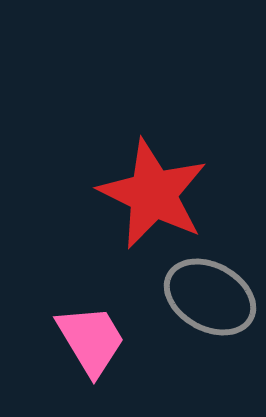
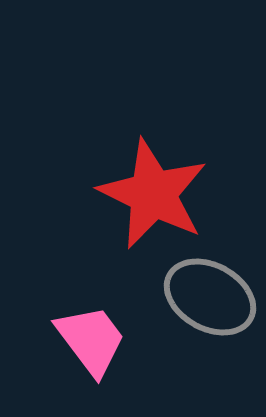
pink trapezoid: rotated 6 degrees counterclockwise
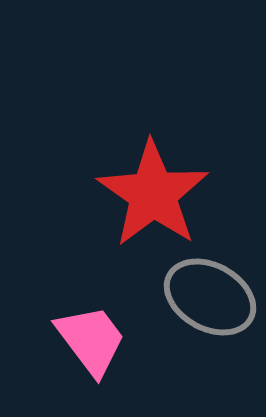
red star: rotated 9 degrees clockwise
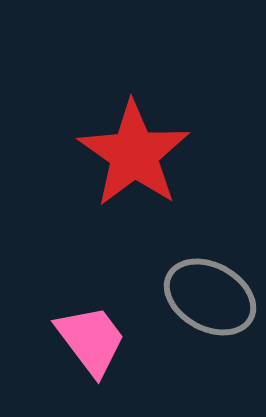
red star: moved 19 px left, 40 px up
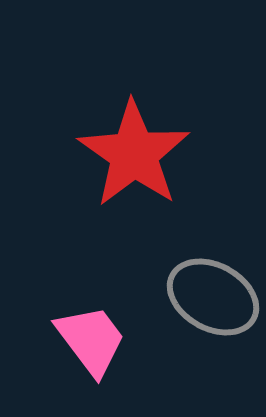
gray ellipse: moved 3 px right
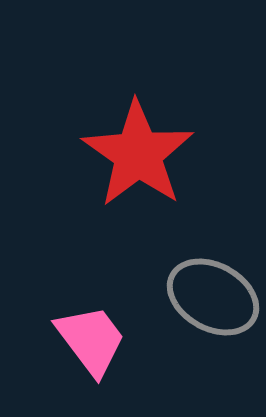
red star: moved 4 px right
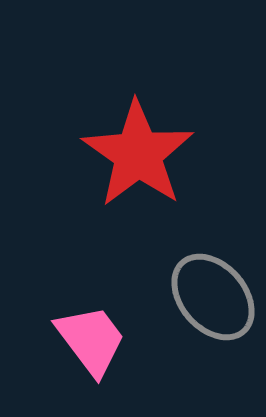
gray ellipse: rotated 20 degrees clockwise
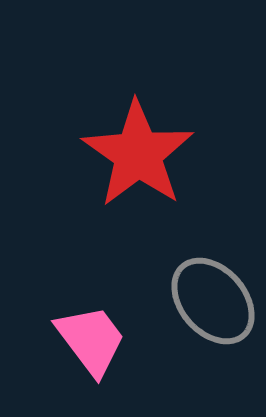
gray ellipse: moved 4 px down
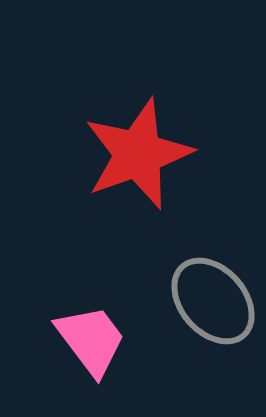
red star: rotated 17 degrees clockwise
